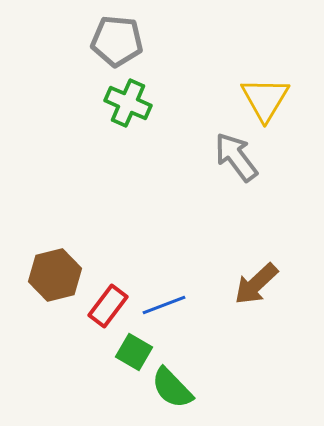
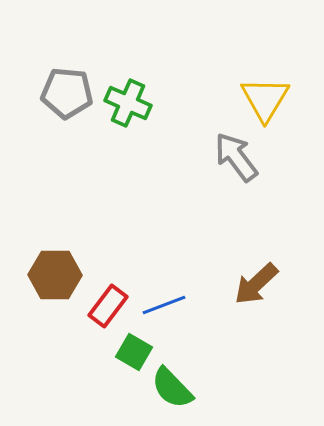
gray pentagon: moved 50 px left, 52 px down
brown hexagon: rotated 15 degrees clockwise
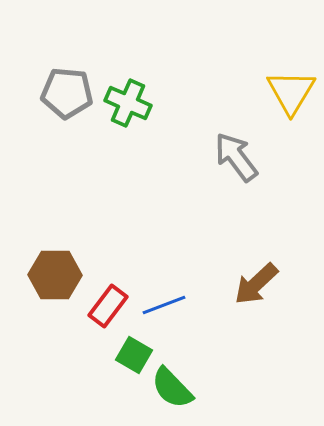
yellow triangle: moved 26 px right, 7 px up
green square: moved 3 px down
